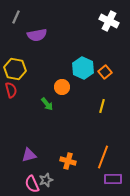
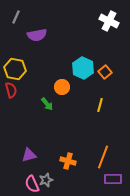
yellow line: moved 2 px left, 1 px up
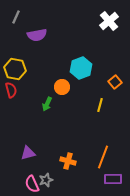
white cross: rotated 24 degrees clockwise
cyan hexagon: moved 2 px left; rotated 15 degrees clockwise
orange square: moved 10 px right, 10 px down
green arrow: rotated 64 degrees clockwise
purple triangle: moved 1 px left, 2 px up
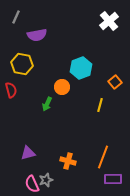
yellow hexagon: moved 7 px right, 5 px up
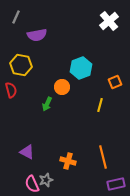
yellow hexagon: moved 1 px left, 1 px down
orange square: rotated 16 degrees clockwise
purple triangle: moved 1 px left, 1 px up; rotated 42 degrees clockwise
orange line: rotated 35 degrees counterclockwise
purple rectangle: moved 3 px right, 5 px down; rotated 12 degrees counterclockwise
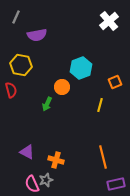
orange cross: moved 12 px left, 1 px up
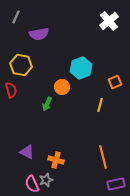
purple semicircle: moved 2 px right, 1 px up
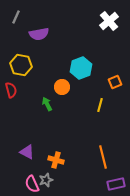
green arrow: rotated 128 degrees clockwise
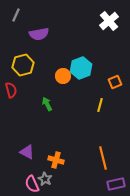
gray line: moved 2 px up
yellow hexagon: moved 2 px right; rotated 25 degrees counterclockwise
orange circle: moved 1 px right, 11 px up
orange line: moved 1 px down
gray star: moved 1 px left, 1 px up; rotated 24 degrees counterclockwise
